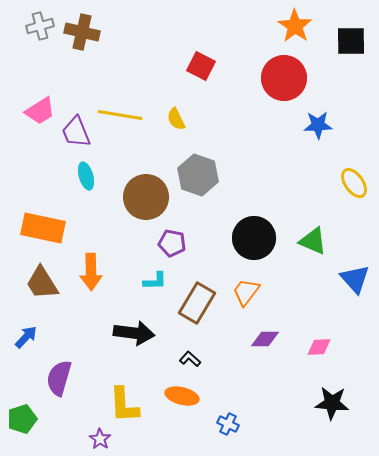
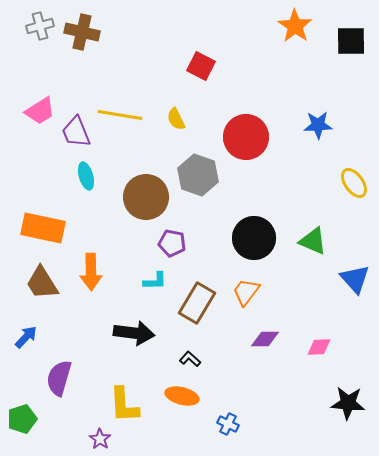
red circle: moved 38 px left, 59 px down
black star: moved 16 px right
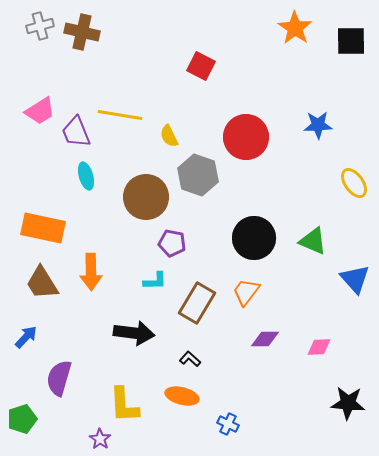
orange star: moved 2 px down
yellow semicircle: moved 7 px left, 17 px down
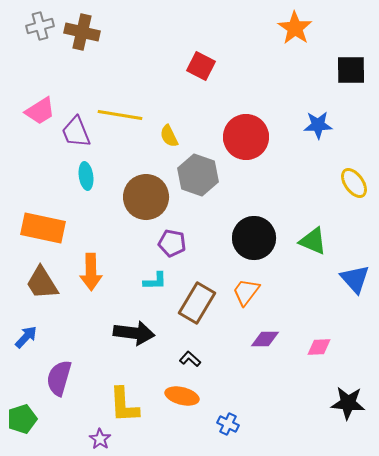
black square: moved 29 px down
cyan ellipse: rotated 8 degrees clockwise
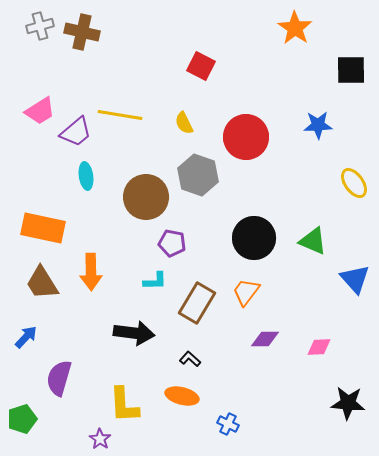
purple trapezoid: rotated 108 degrees counterclockwise
yellow semicircle: moved 15 px right, 13 px up
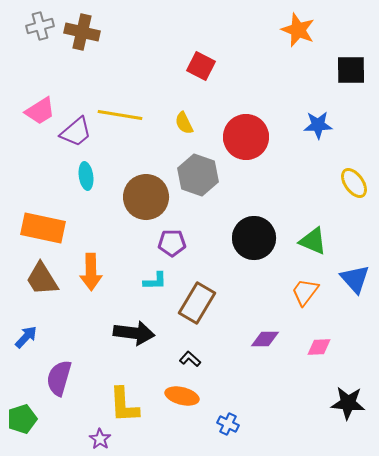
orange star: moved 3 px right, 2 px down; rotated 12 degrees counterclockwise
purple pentagon: rotated 12 degrees counterclockwise
brown trapezoid: moved 4 px up
orange trapezoid: moved 59 px right
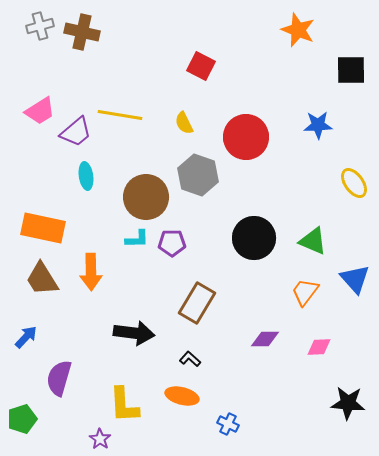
cyan L-shape: moved 18 px left, 42 px up
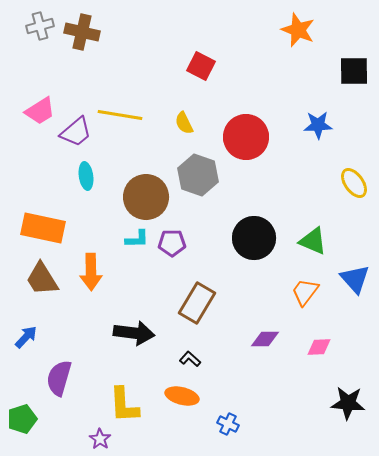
black square: moved 3 px right, 1 px down
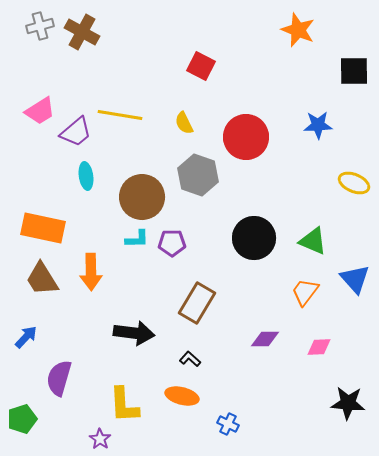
brown cross: rotated 16 degrees clockwise
yellow ellipse: rotated 32 degrees counterclockwise
brown circle: moved 4 px left
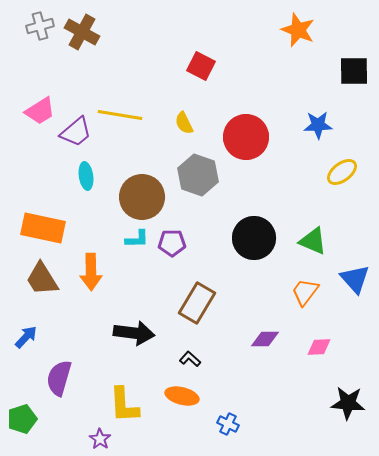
yellow ellipse: moved 12 px left, 11 px up; rotated 60 degrees counterclockwise
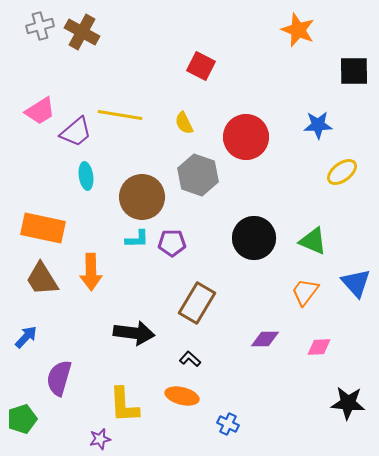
blue triangle: moved 1 px right, 4 px down
purple star: rotated 25 degrees clockwise
